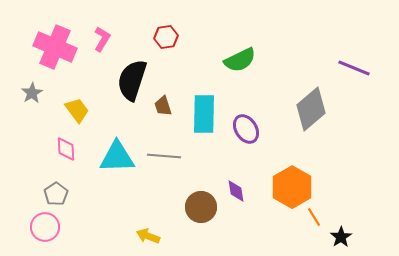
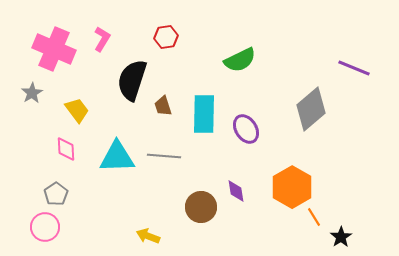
pink cross: moved 1 px left, 2 px down
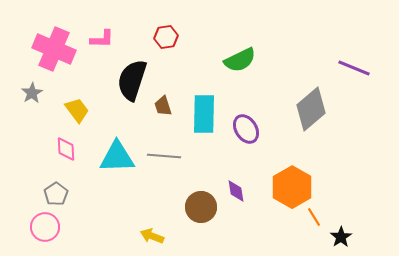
pink L-shape: rotated 60 degrees clockwise
yellow arrow: moved 4 px right
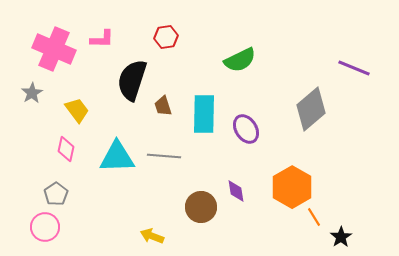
pink diamond: rotated 15 degrees clockwise
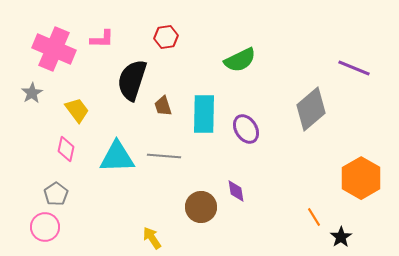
orange hexagon: moved 69 px right, 9 px up
yellow arrow: moved 2 px down; rotated 35 degrees clockwise
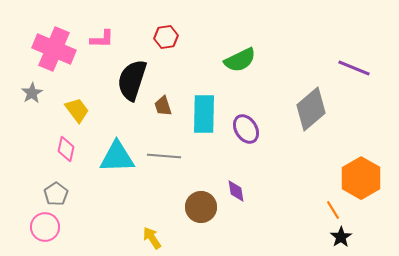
orange line: moved 19 px right, 7 px up
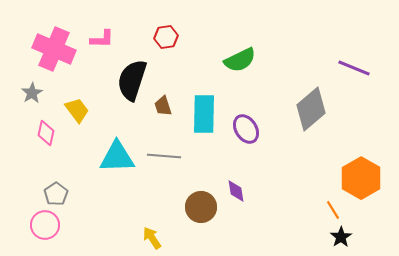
pink diamond: moved 20 px left, 16 px up
pink circle: moved 2 px up
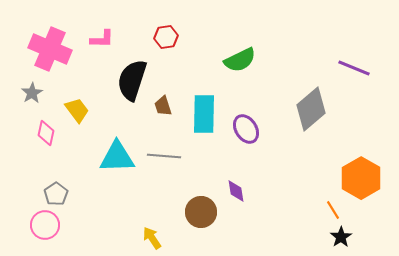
pink cross: moved 4 px left
brown circle: moved 5 px down
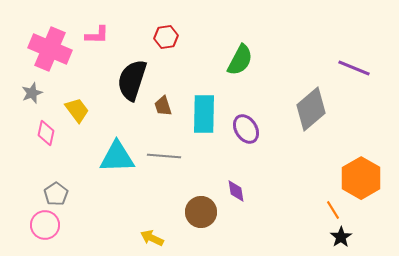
pink L-shape: moved 5 px left, 4 px up
green semicircle: rotated 36 degrees counterclockwise
gray star: rotated 10 degrees clockwise
yellow arrow: rotated 30 degrees counterclockwise
